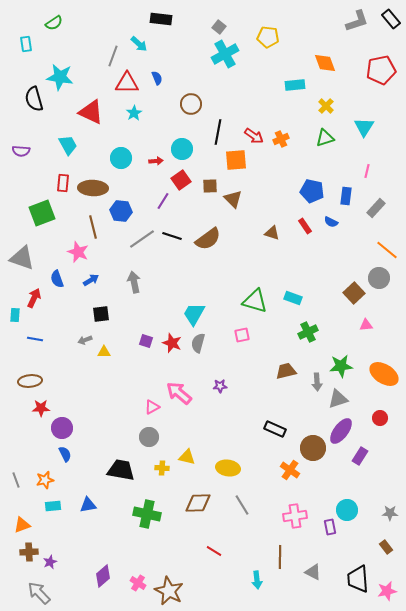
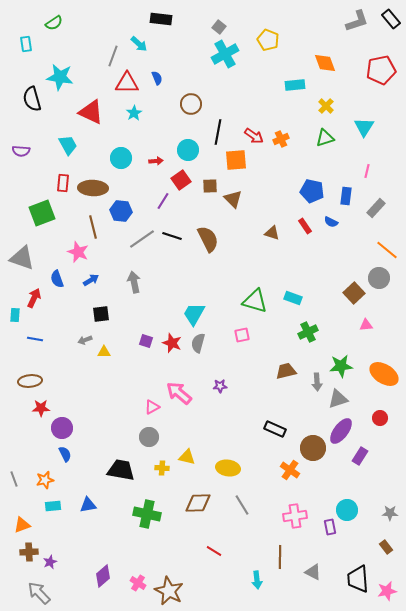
yellow pentagon at (268, 37): moved 3 px down; rotated 15 degrees clockwise
black semicircle at (34, 99): moved 2 px left
cyan circle at (182, 149): moved 6 px right, 1 px down
brown semicircle at (208, 239): rotated 80 degrees counterclockwise
gray line at (16, 480): moved 2 px left, 1 px up
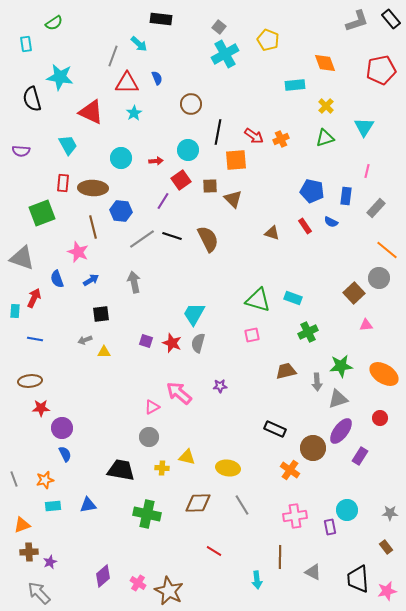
green triangle at (255, 301): moved 3 px right, 1 px up
cyan rectangle at (15, 315): moved 4 px up
pink square at (242, 335): moved 10 px right
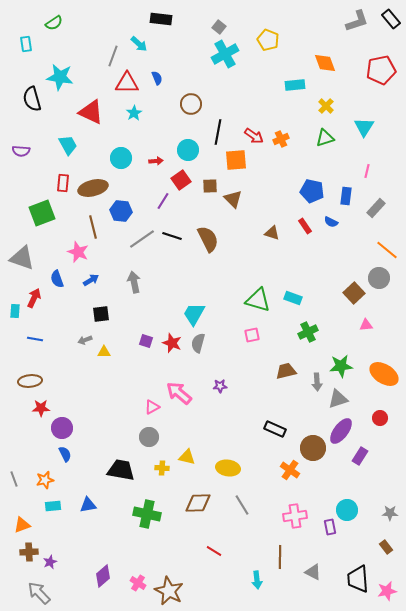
brown ellipse at (93, 188): rotated 16 degrees counterclockwise
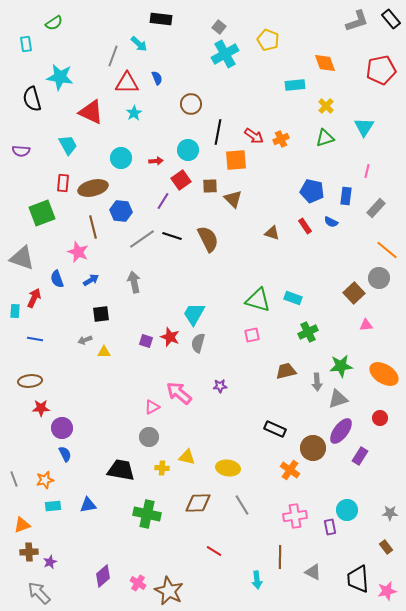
red star at (172, 343): moved 2 px left, 6 px up
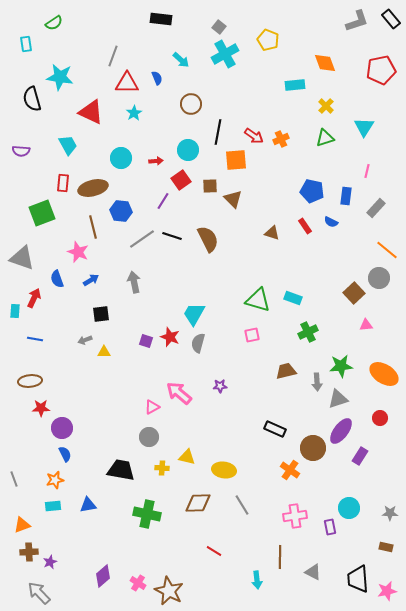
cyan arrow at (139, 44): moved 42 px right, 16 px down
yellow ellipse at (228, 468): moved 4 px left, 2 px down
orange star at (45, 480): moved 10 px right
cyan circle at (347, 510): moved 2 px right, 2 px up
brown rectangle at (386, 547): rotated 40 degrees counterclockwise
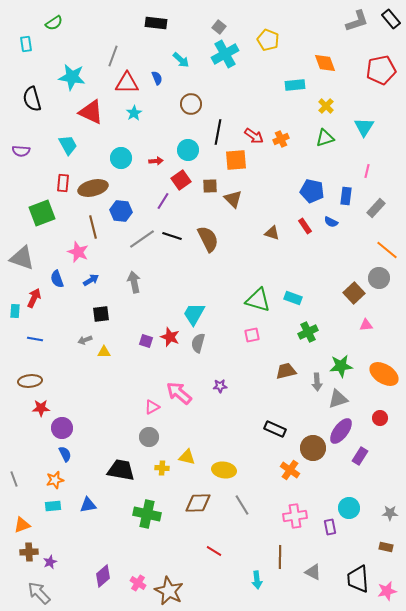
black rectangle at (161, 19): moved 5 px left, 4 px down
cyan star at (60, 77): moved 12 px right
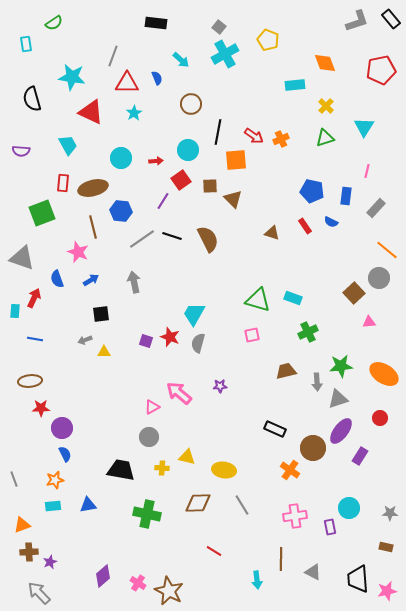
pink triangle at (366, 325): moved 3 px right, 3 px up
brown line at (280, 557): moved 1 px right, 2 px down
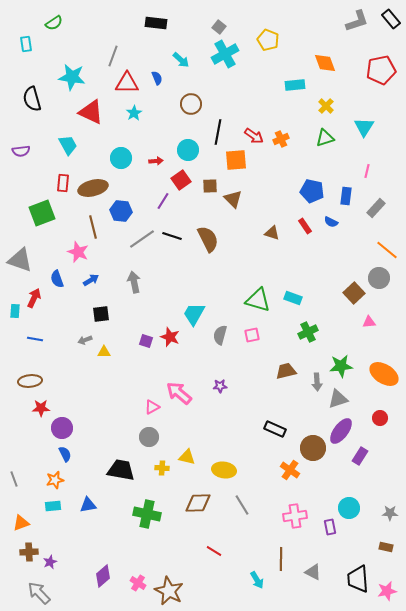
purple semicircle at (21, 151): rotated 12 degrees counterclockwise
gray triangle at (22, 258): moved 2 px left, 2 px down
gray semicircle at (198, 343): moved 22 px right, 8 px up
orange triangle at (22, 525): moved 1 px left, 2 px up
cyan arrow at (257, 580): rotated 24 degrees counterclockwise
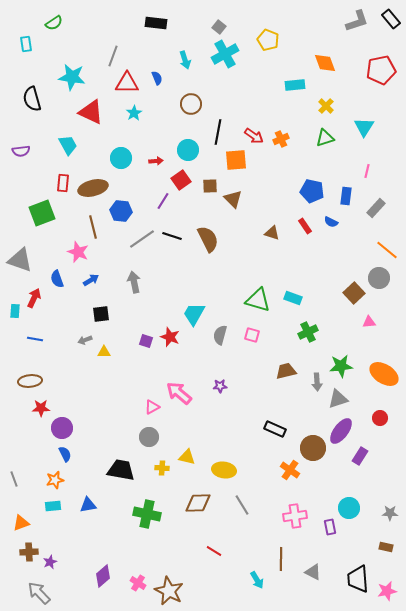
cyan arrow at (181, 60): moved 4 px right; rotated 30 degrees clockwise
pink square at (252, 335): rotated 28 degrees clockwise
